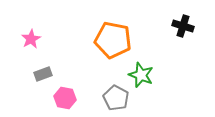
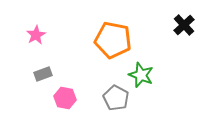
black cross: moved 1 px right, 1 px up; rotated 30 degrees clockwise
pink star: moved 5 px right, 4 px up
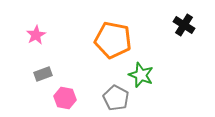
black cross: rotated 15 degrees counterclockwise
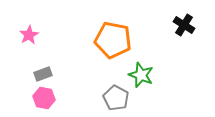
pink star: moved 7 px left
pink hexagon: moved 21 px left
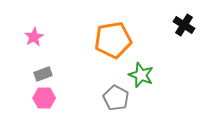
pink star: moved 5 px right, 2 px down
orange pentagon: rotated 21 degrees counterclockwise
pink hexagon: rotated 10 degrees counterclockwise
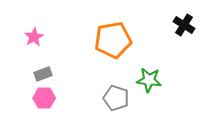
green star: moved 8 px right, 5 px down; rotated 15 degrees counterclockwise
gray pentagon: rotated 10 degrees counterclockwise
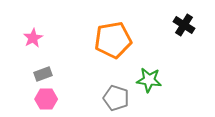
pink star: moved 1 px left, 1 px down
pink hexagon: moved 2 px right, 1 px down
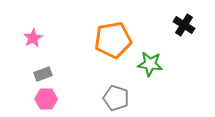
green star: moved 1 px right, 16 px up
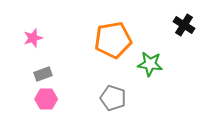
pink star: rotated 12 degrees clockwise
gray pentagon: moved 3 px left
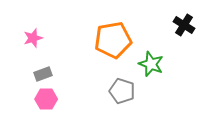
green star: moved 1 px right; rotated 15 degrees clockwise
gray pentagon: moved 9 px right, 7 px up
